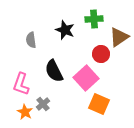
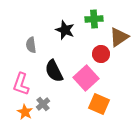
gray semicircle: moved 5 px down
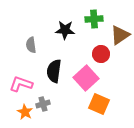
black star: rotated 18 degrees counterclockwise
brown triangle: moved 1 px right, 2 px up
black semicircle: rotated 35 degrees clockwise
pink L-shape: rotated 90 degrees clockwise
gray cross: rotated 24 degrees clockwise
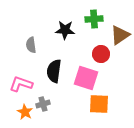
pink square: rotated 30 degrees counterclockwise
orange square: rotated 20 degrees counterclockwise
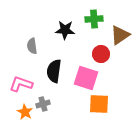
gray semicircle: moved 1 px right, 1 px down
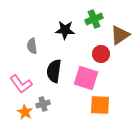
green cross: rotated 18 degrees counterclockwise
pink L-shape: rotated 145 degrees counterclockwise
orange square: moved 1 px right, 1 px down
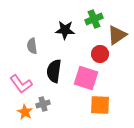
brown triangle: moved 3 px left
red circle: moved 1 px left
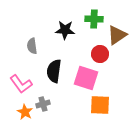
green cross: rotated 24 degrees clockwise
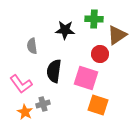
orange square: moved 2 px left; rotated 15 degrees clockwise
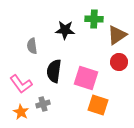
red circle: moved 19 px right, 8 px down
orange star: moved 4 px left
